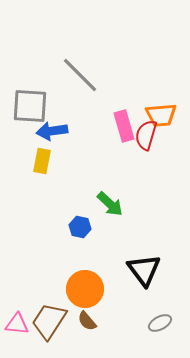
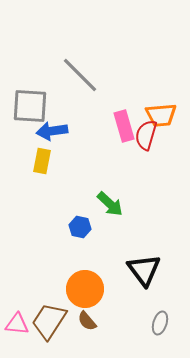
gray ellipse: rotated 45 degrees counterclockwise
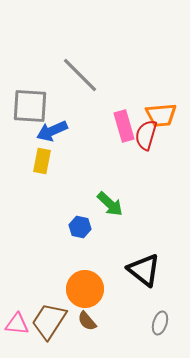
blue arrow: rotated 16 degrees counterclockwise
black triangle: rotated 15 degrees counterclockwise
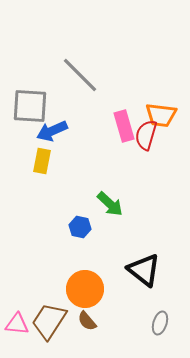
orange trapezoid: rotated 12 degrees clockwise
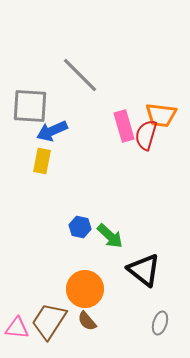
green arrow: moved 32 px down
pink triangle: moved 4 px down
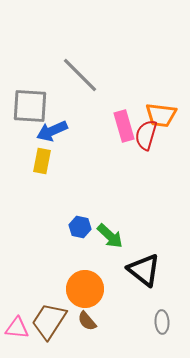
gray ellipse: moved 2 px right, 1 px up; rotated 20 degrees counterclockwise
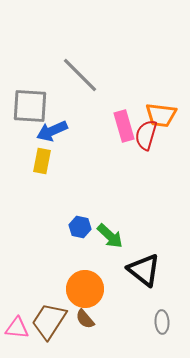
brown semicircle: moved 2 px left, 2 px up
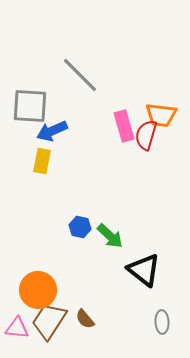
orange circle: moved 47 px left, 1 px down
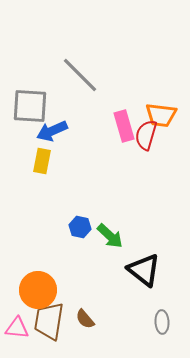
brown trapezoid: rotated 24 degrees counterclockwise
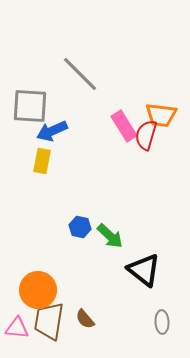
gray line: moved 1 px up
pink rectangle: rotated 16 degrees counterclockwise
